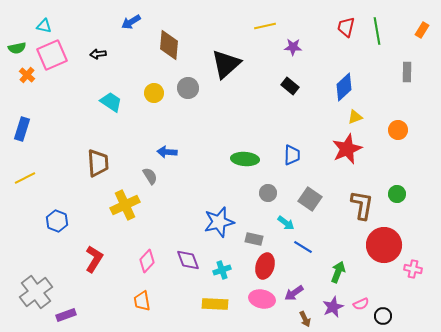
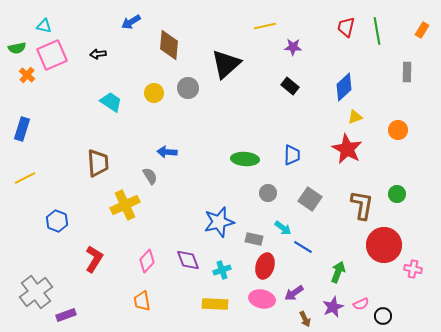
red star at (347, 149): rotated 20 degrees counterclockwise
cyan arrow at (286, 223): moved 3 px left, 5 px down
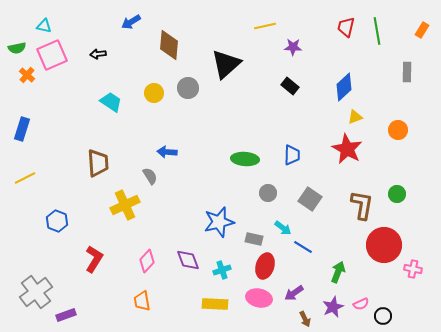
pink ellipse at (262, 299): moved 3 px left, 1 px up
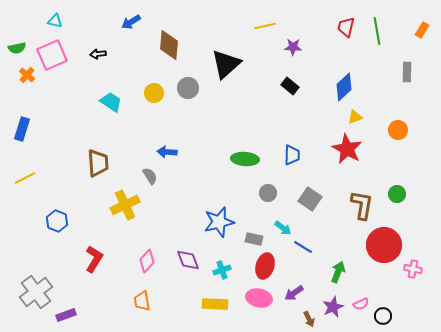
cyan triangle at (44, 26): moved 11 px right, 5 px up
brown arrow at (305, 319): moved 4 px right
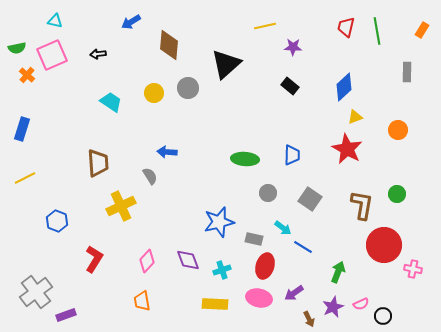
yellow cross at (125, 205): moved 4 px left, 1 px down
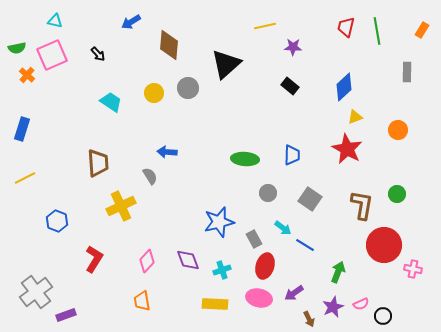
black arrow at (98, 54): rotated 126 degrees counterclockwise
gray rectangle at (254, 239): rotated 48 degrees clockwise
blue line at (303, 247): moved 2 px right, 2 px up
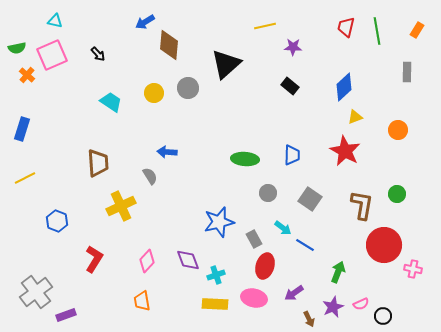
blue arrow at (131, 22): moved 14 px right
orange rectangle at (422, 30): moved 5 px left
red star at (347, 149): moved 2 px left, 2 px down
cyan cross at (222, 270): moved 6 px left, 5 px down
pink ellipse at (259, 298): moved 5 px left
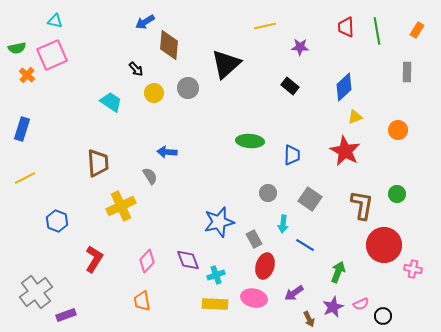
red trapezoid at (346, 27): rotated 15 degrees counterclockwise
purple star at (293, 47): moved 7 px right
black arrow at (98, 54): moved 38 px right, 15 px down
green ellipse at (245, 159): moved 5 px right, 18 px up
cyan arrow at (283, 228): moved 4 px up; rotated 60 degrees clockwise
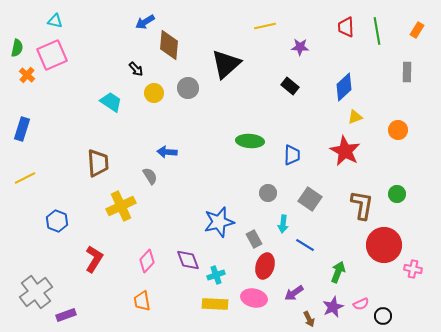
green semicircle at (17, 48): rotated 66 degrees counterclockwise
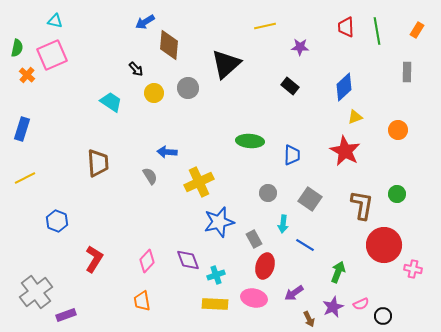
yellow cross at (121, 206): moved 78 px right, 24 px up
